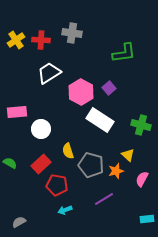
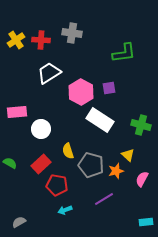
purple square: rotated 32 degrees clockwise
cyan rectangle: moved 1 px left, 3 px down
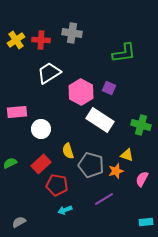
purple square: rotated 32 degrees clockwise
yellow triangle: moved 1 px left; rotated 24 degrees counterclockwise
green semicircle: rotated 56 degrees counterclockwise
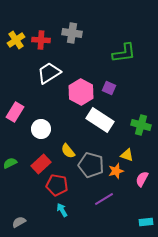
pink rectangle: moved 2 px left; rotated 54 degrees counterclockwise
yellow semicircle: rotated 21 degrees counterclockwise
cyan arrow: moved 3 px left; rotated 80 degrees clockwise
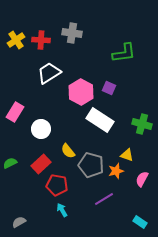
green cross: moved 1 px right, 1 px up
cyan rectangle: moved 6 px left; rotated 40 degrees clockwise
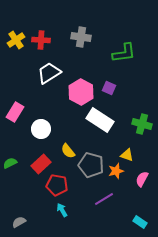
gray cross: moved 9 px right, 4 px down
